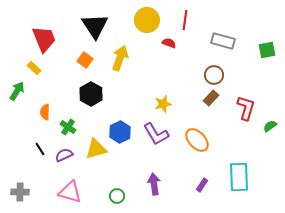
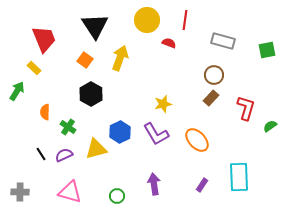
black line: moved 1 px right, 5 px down
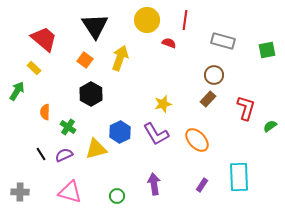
red trapezoid: rotated 28 degrees counterclockwise
brown rectangle: moved 3 px left, 1 px down
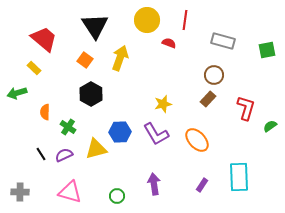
green arrow: moved 2 px down; rotated 138 degrees counterclockwise
blue hexagon: rotated 25 degrees clockwise
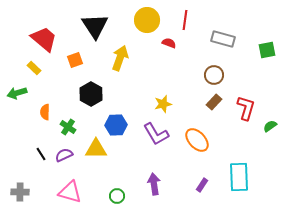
gray rectangle: moved 2 px up
orange square: moved 10 px left; rotated 35 degrees clockwise
brown rectangle: moved 6 px right, 3 px down
blue hexagon: moved 4 px left, 7 px up
yellow triangle: rotated 15 degrees clockwise
